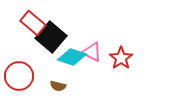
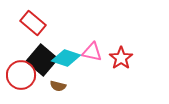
black square: moved 9 px left, 23 px down
pink triangle: rotated 15 degrees counterclockwise
cyan diamond: moved 6 px left, 1 px down
red circle: moved 2 px right, 1 px up
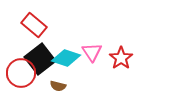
red rectangle: moved 1 px right, 2 px down
pink triangle: rotated 45 degrees clockwise
black square: moved 2 px left, 1 px up; rotated 12 degrees clockwise
red circle: moved 2 px up
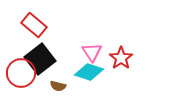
cyan diamond: moved 23 px right, 14 px down
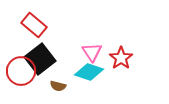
red circle: moved 2 px up
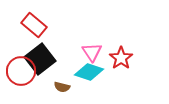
brown semicircle: moved 4 px right, 1 px down
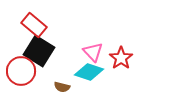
pink triangle: moved 1 px right; rotated 10 degrees counterclockwise
black square: moved 1 px left, 8 px up; rotated 20 degrees counterclockwise
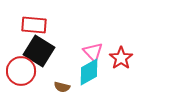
red rectangle: rotated 35 degrees counterclockwise
cyan diamond: rotated 48 degrees counterclockwise
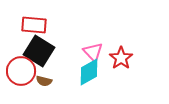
brown semicircle: moved 18 px left, 6 px up
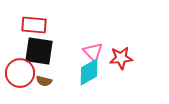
black square: rotated 24 degrees counterclockwise
red star: rotated 30 degrees clockwise
red circle: moved 1 px left, 2 px down
